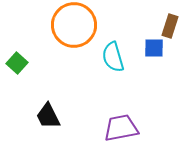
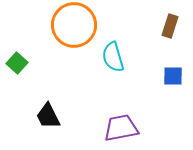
blue square: moved 19 px right, 28 px down
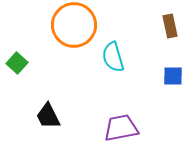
brown rectangle: rotated 30 degrees counterclockwise
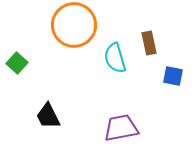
brown rectangle: moved 21 px left, 17 px down
cyan semicircle: moved 2 px right, 1 px down
blue square: rotated 10 degrees clockwise
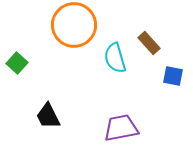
brown rectangle: rotated 30 degrees counterclockwise
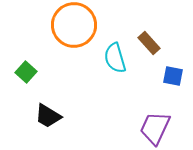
green square: moved 9 px right, 9 px down
black trapezoid: rotated 32 degrees counterclockwise
purple trapezoid: moved 34 px right; rotated 54 degrees counterclockwise
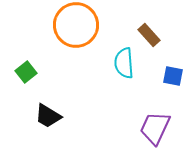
orange circle: moved 2 px right
brown rectangle: moved 8 px up
cyan semicircle: moved 9 px right, 5 px down; rotated 12 degrees clockwise
green square: rotated 10 degrees clockwise
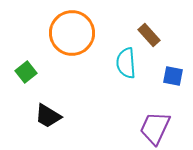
orange circle: moved 4 px left, 8 px down
cyan semicircle: moved 2 px right
